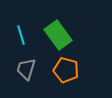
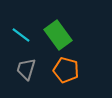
cyan line: rotated 36 degrees counterclockwise
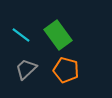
gray trapezoid: rotated 30 degrees clockwise
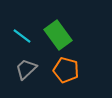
cyan line: moved 1 px right, 1 px down
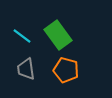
gray trapezoid: rotated 55 degrees counterclockwise
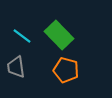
green rectangle: moved 1 px right; rotated 8 degrees counterclockwise
gray trapezoid: moved 10 px left, 2 px up
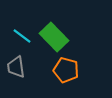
green rectangle: moved 5 px left, 2 px down
